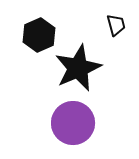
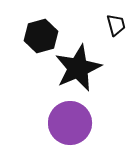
black hexagon: moved 2 px right, 1 px down; rotated 8 degrees clockwise
purple circle: moved 3 px left
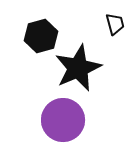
black trapezoid: moved 1 px left, 1 px up
purple circle: moved 7 px left, 3 px up
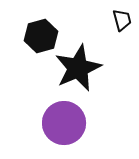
black trapezoid: moved 7 px right, 4 px up
purple circle: moved 1 px right, 3 px down
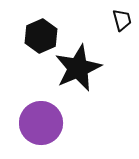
black hexagon: rotated 8 degrees counterclockwise
purple circle: moved 23 px left
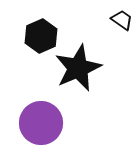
black trapezoid: rotated 40 degrees counterclockwise
